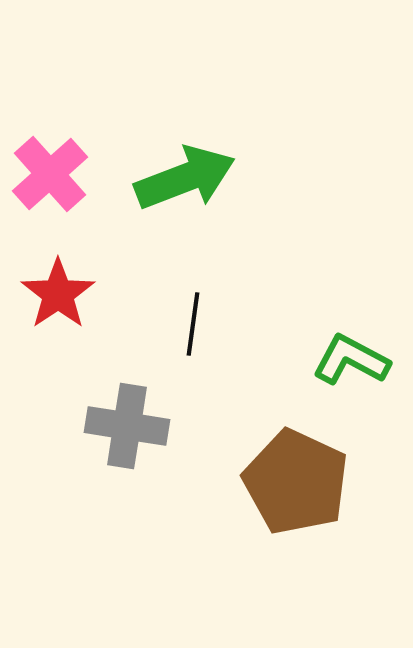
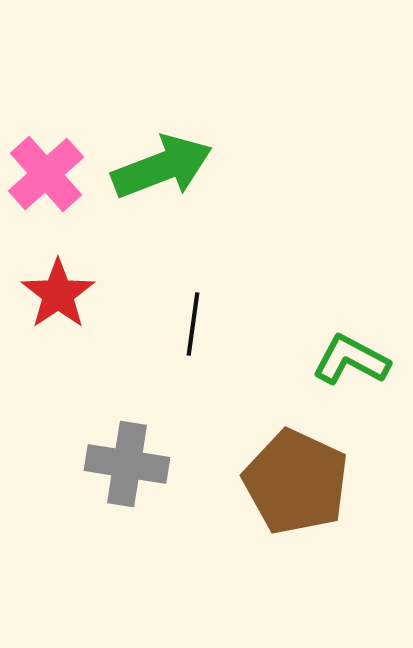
pink cross: moved 4 px left
green arrow: moved 23 px left, 11 px up
gray cross: moved 38 px down
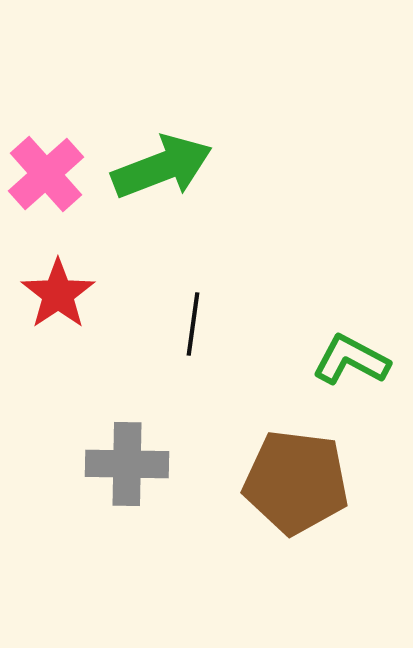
gray cross: rotated 8 degrees counterclockwise
brown pentagon: rotated 18 degrees counterclockwise
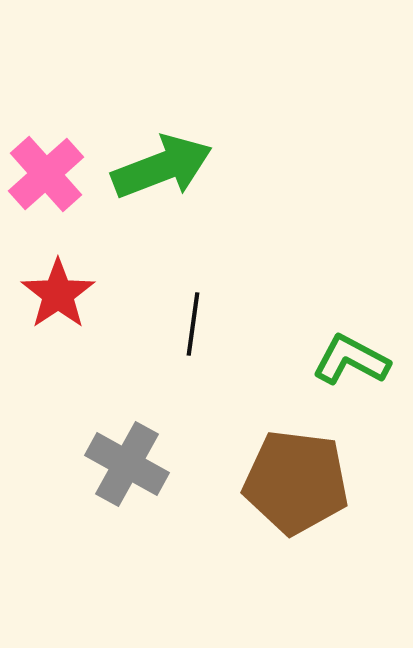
gray cross: rotated 28 degrees clockwise
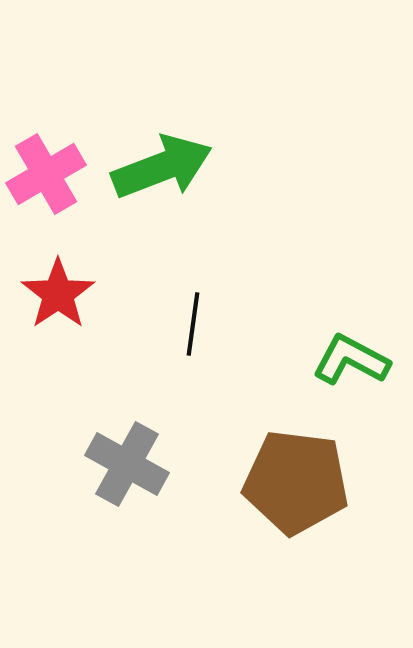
pink cross: rotated 12 degrees clockwise
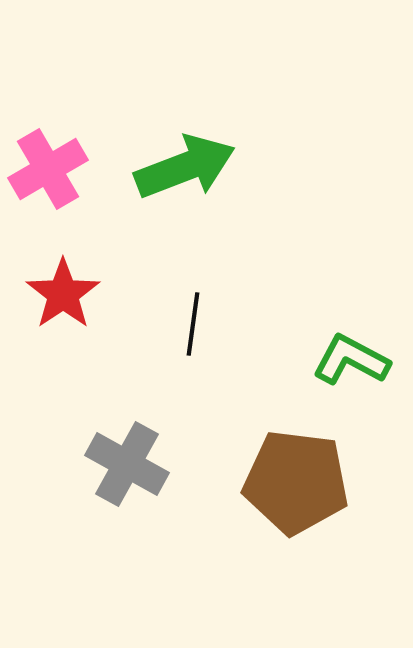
green arrow: moved 23 px right
pink cross: moved 2 px right, 5 px up
red star: moved 5 px right
